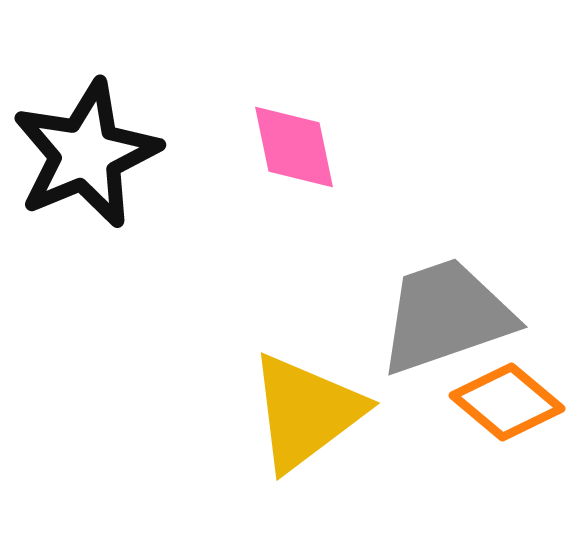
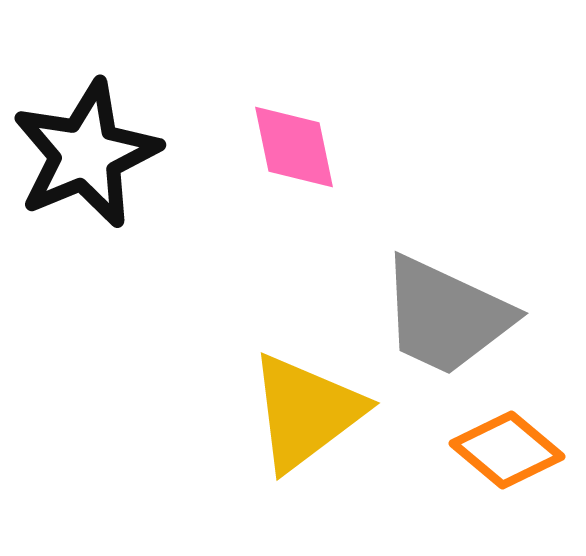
gray trapezoid: rotated 136 degrees counterclockwise
orange diamond: moved 48 px down
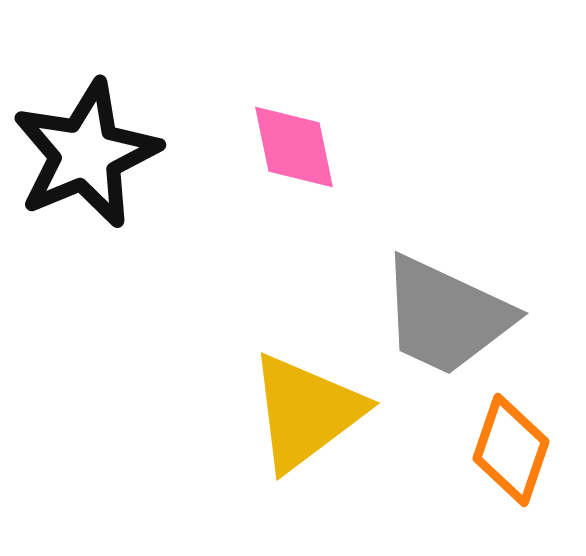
orange diamond: moved 4 px right; rotated 69 degrees clockwise
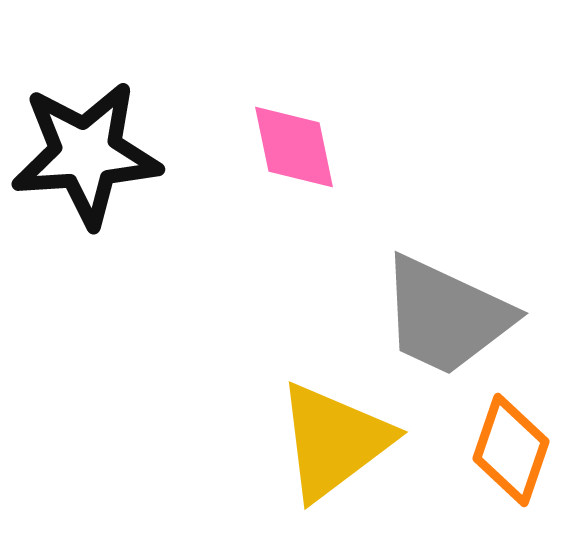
black star: rotated 19 degrees clockwise
yellow triangle: moved 28 px right, 29 px down
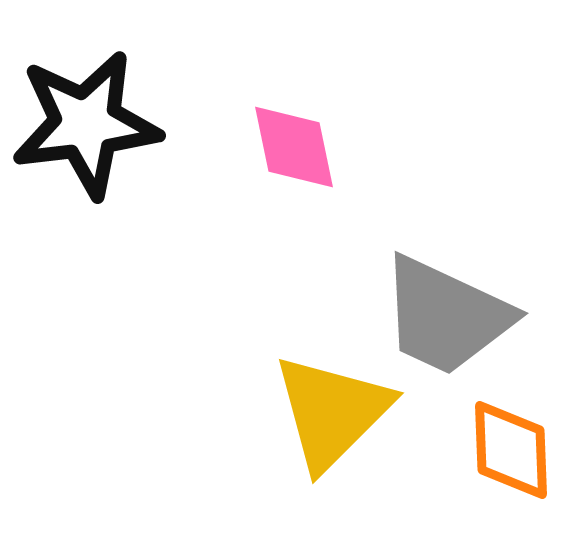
black star: moved 30 px up; rotated 3 degrees counterclockwise
yellow triangle: moved 2 px left, 29 px up; rotated 8 degrees counterclockwise
orange diamond: rotated 21 degrees counterclockwise
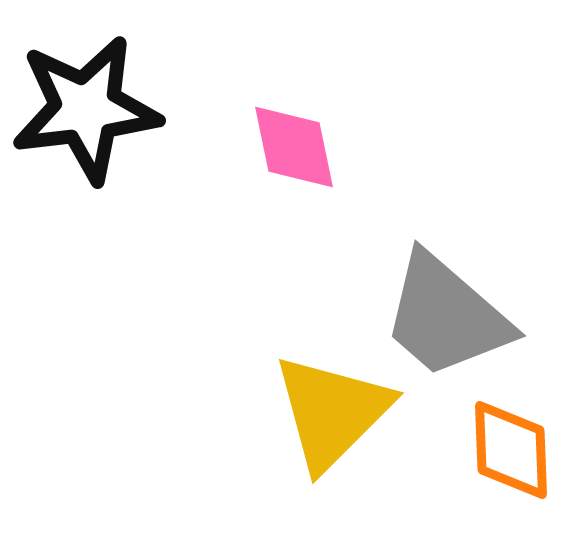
black star: moved 15 px up
gray trapezoid: rotated 16 degrees clockwise
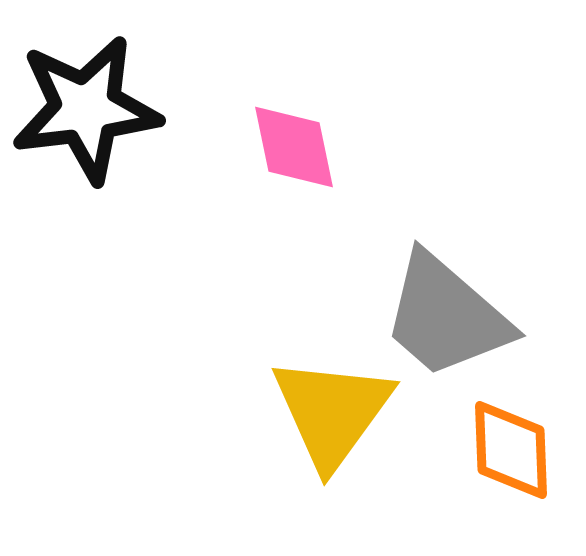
yellow triangle: rotated 9 degrees counterclockwise
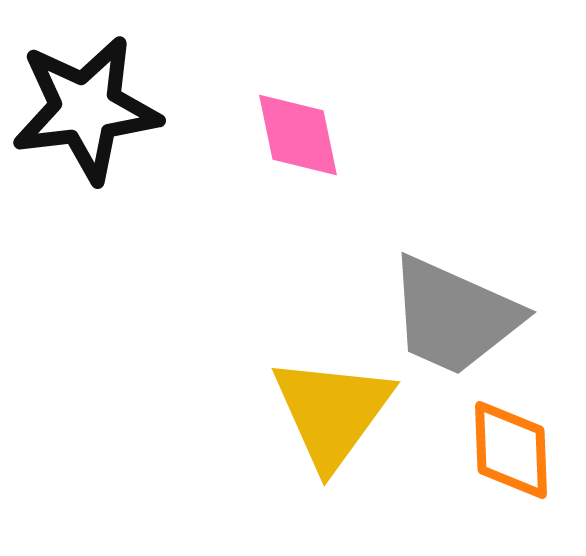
pink diamond: moved 4 px right, 12 px up
gray trapezoid: moved 8 px right; rotated 17 degrees counterclockwise
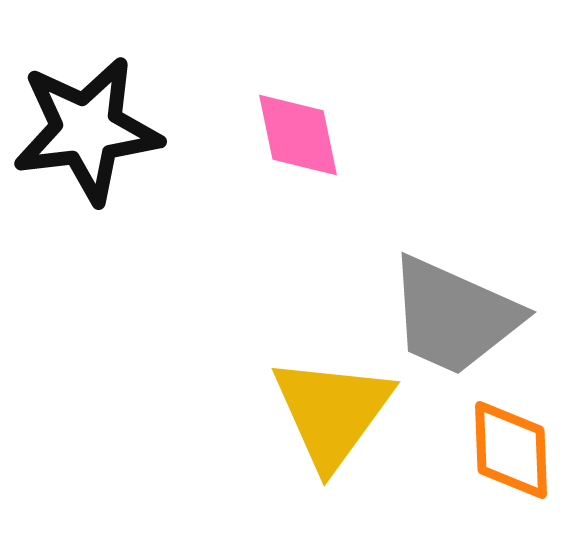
black star: moved 1 px right, 21 px down
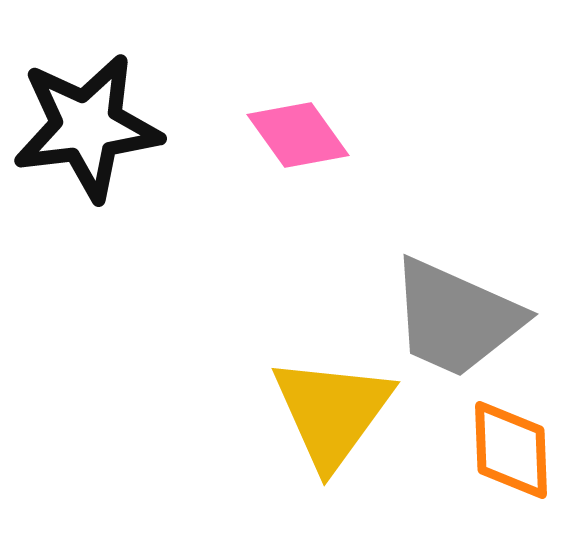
black star: moved 3 px up
pink diamond: rotated 24 degrees counterclockwise
gray trapezoid: moved 2 px right, 2 px down
